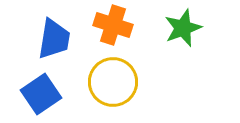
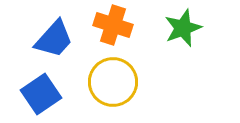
blue trapezoid: rotated 33 degrees clockwise
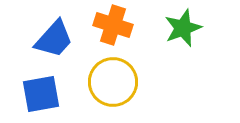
blue square: rotated 24 degrees clockwise
